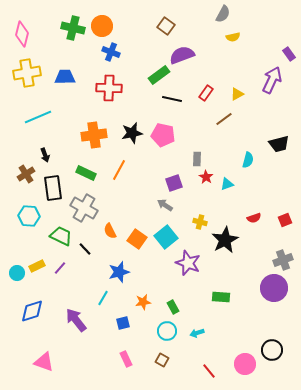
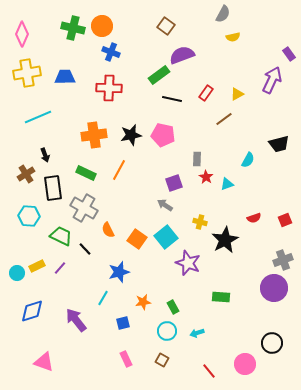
pink diamond at (22, 34): rotated 10 degrees clockwise
black star at (132, 133): moved 1 px left, 2 px down
cyan semicircle at (248, 160): rotated 14 degrees clockwise
orange semicircle at (110, 231): moved 2 px left, 1 px up
black circle at (272, 350): moved 7 px up
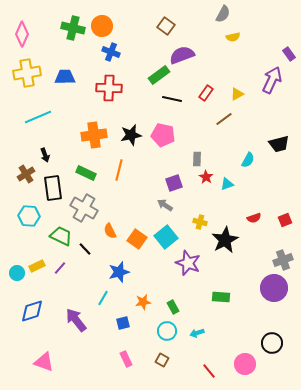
orange line at (119, 170): rotated 15 degrees counterclockwise
orange semicircle at (108, 230): moved 2 px right, 1 px down
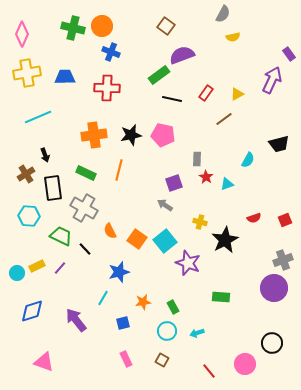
red cross at (109, 88): moved 2 px left
cyan square at (166, 237): moved 1 px left, 4 px down
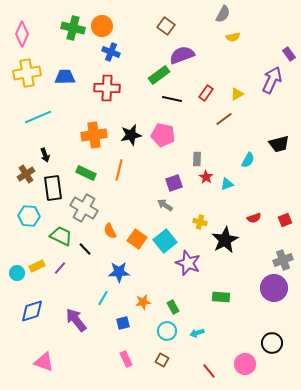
blue star at (119, 272): rotated 15 degrees clockwise
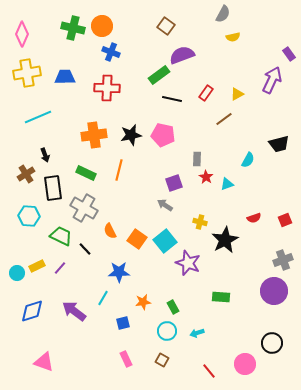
purple circle at (274, 288): moved 3 px down
purple arrow at (76, 320): moved 2 px left, 9 px up; rotated 15 degrees counterclockwise
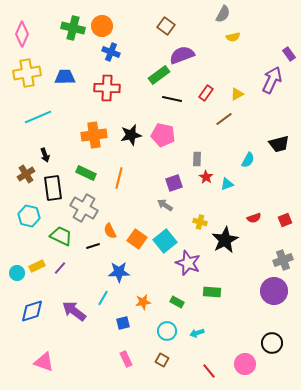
orange line at (119, 170): moved 8 px down
cyan hexagon at (29, 216): rotated 10 degrees clockwise
black line at (85, 249): moved 8 px right, 3 px up; rotated 64 degrees counterclockwise
green rectangle at (221, 297): moved 9 px left, 5 px up
green rectangle at (173, 307): moved 4 px right, 5 px up; rotated 32 degrees counterclockwise
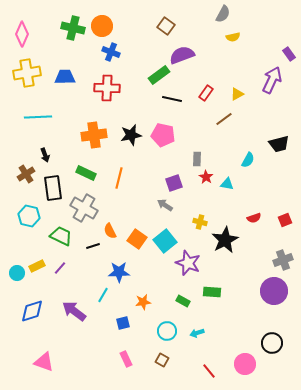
cyan line at (38, 117): rotated 20 degrees clockwise
cyan triangle at (227, 184): rotated 32 degrees clockwise
cyan line at (103, 298): moved 3 px up
green rectangle at (177, 302): moved 6 px right, 1 px up
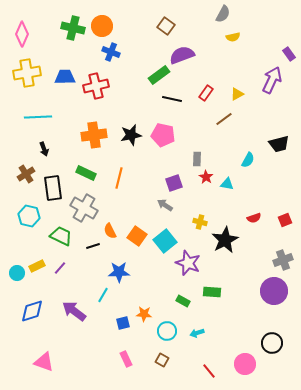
red cross at (107, 88): moved 11 px left, 2 px up; rotated 15 degrees counterclockwise
black arrow at (45, 155): moved 1 px left, 6 px up
orange square at (137, 239): moved 3 px up
orange star at (143, 302): moved 1 px right, 12 px down; rotated 14 degrees clockwise
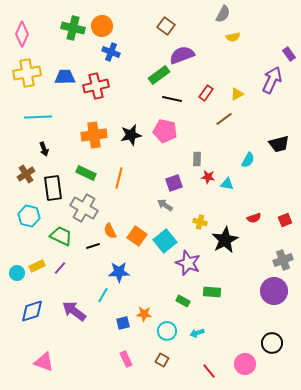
pink pentagon at (163, 135): moved 2 px right, 4 px up
red star at (206, 177): moved 2 px right; rotated 24 degrees counterclockwise
